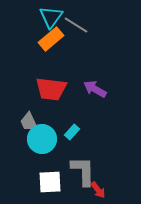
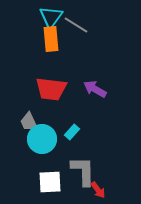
orange rectangle: rotated 55 degrees counterclockwise
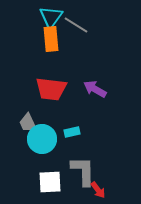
gray trapezoid: moved 1 px left, 1 px down
cyan rectangle: rotated 35 degrees clockwise
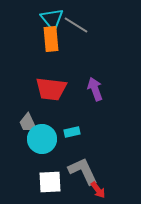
cyan triangle: moved 1 px right, 2 px down; rotated 15 degrees counterclockwise
purple arrow: rotated 40 degrees clockwise
gray L-shape: rotated 24 degrees counterclockwise
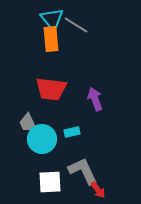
purple arrow: moved 10 px down
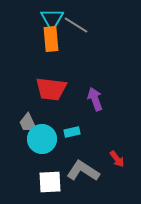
cyan triangle: rotated 10 degrees clockwise
gray L-shape: rotated 32 degrees counterclockwise
red arrow: moved 19 px right, 31 px up
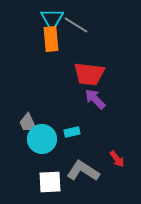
red trapezoid: moved 38 px right, 15 px up
purple arrow: rotated 25 degrees counterclockwise
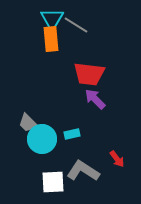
gray trapezoid: rotated 20 degrees counterclockwise
cyan rectangle: moved 2 px down
white square: moved 3 px right
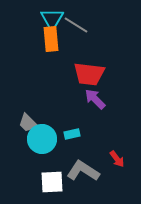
white square: moved 1 px left
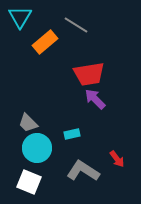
cyan triangle: moved 32 px left, 2 px up
orange rectangle: moved 6 px left, 3 px down; rotated 55 degrees clockwise
red trapezoid: rotated 16 degrees counterclockwise
cyan circle: moved 5 px left, 9 px down
white square: moved 23 px left; rotated 25 degrees clockwise
